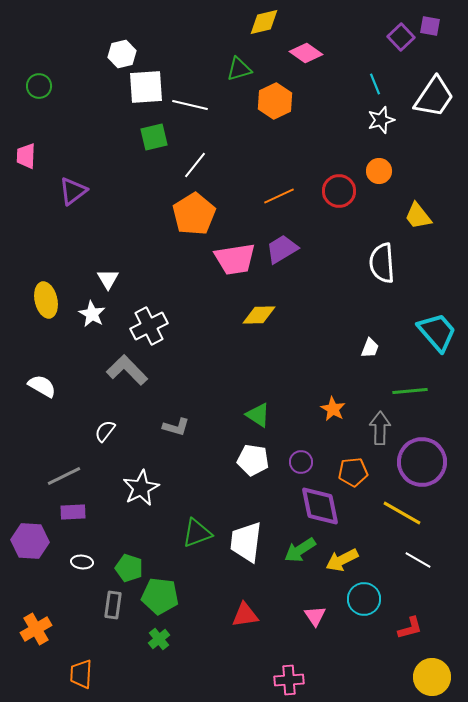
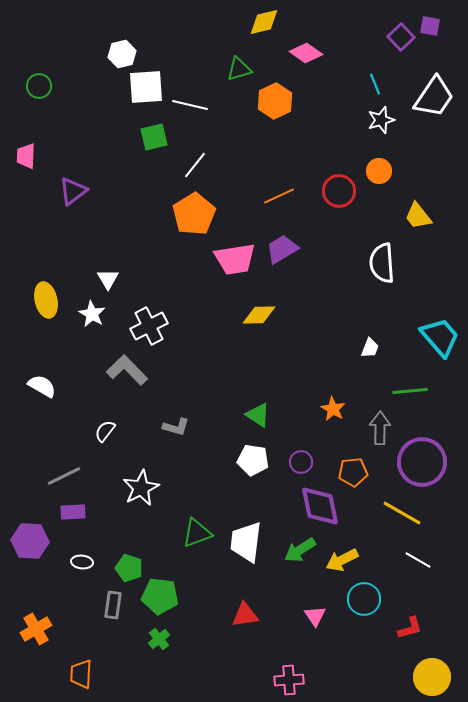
cyan trapezoid at (437, 332): moved 3 px right, 5 px down
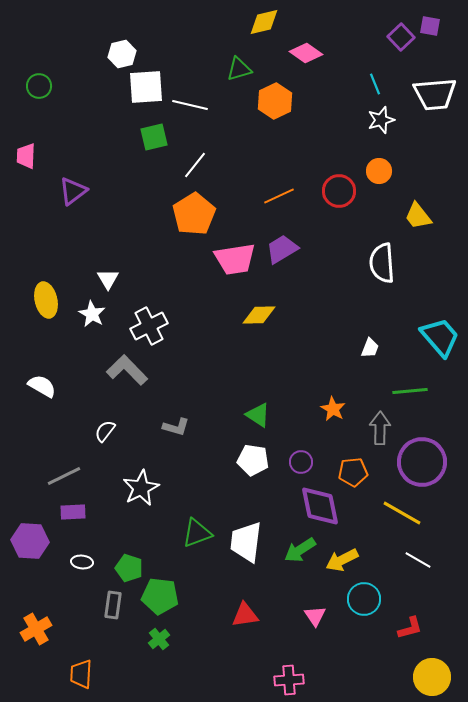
white trapezoid at (434, 97): moved 1 px right, 3 px up; rotated 51 degrees clockwise
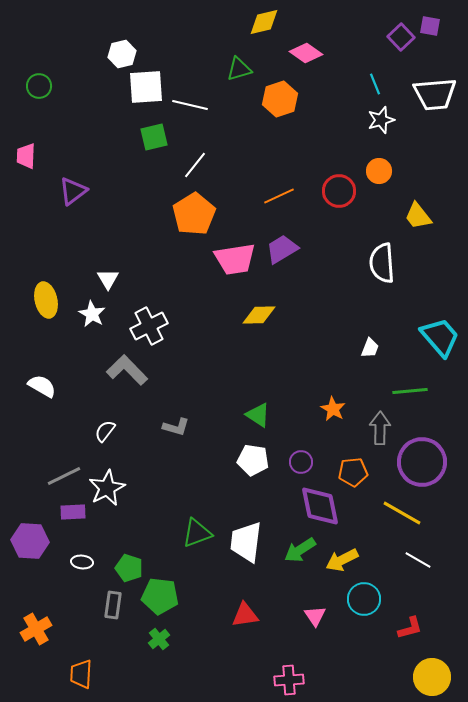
orange hexagon at (275, 101): moved 5 px right, 2 px up; rotated 8 degrees clockwise
white star at (141, 488): moved 34 px left
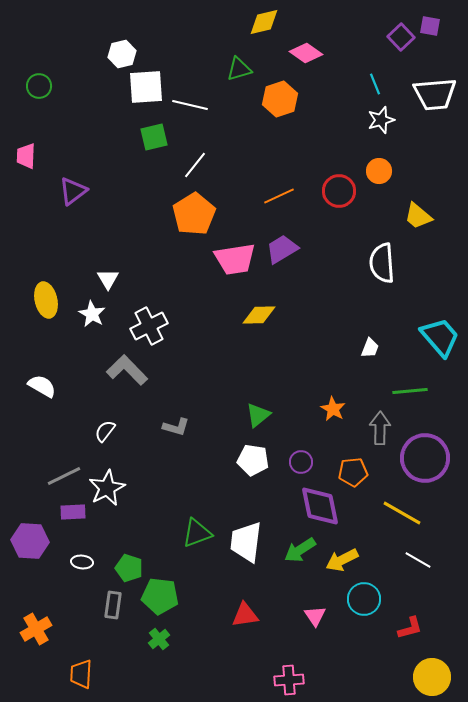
yellow trapezoid at (418, 216): rotated 12 degrees counterclockwise
green triangle at (258, 415): rotated 48 degrees clockwise
purple circle at (422, 462): moved 3 px right, 4 px up
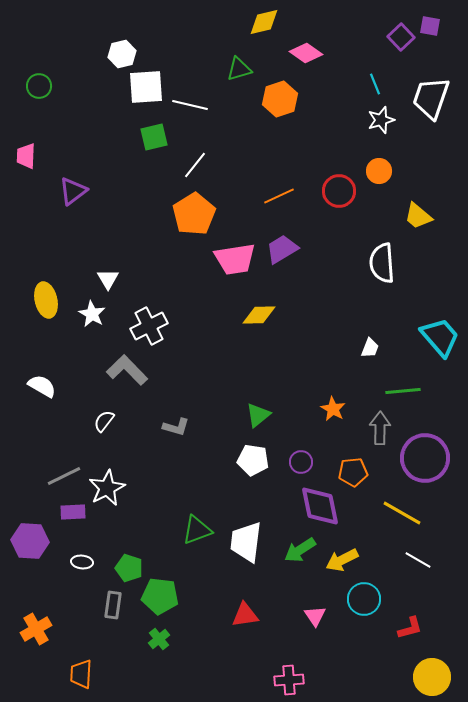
white trapezoid at (435, 94): moved 4 px left, 4 px down; rotated 114 degrees clockwise
green line at (410, 391): moved 7 px left
white semicircle at (105, 431): moved 1 px left, 10 px up
green triangle at (197, 533): moved 3 px up
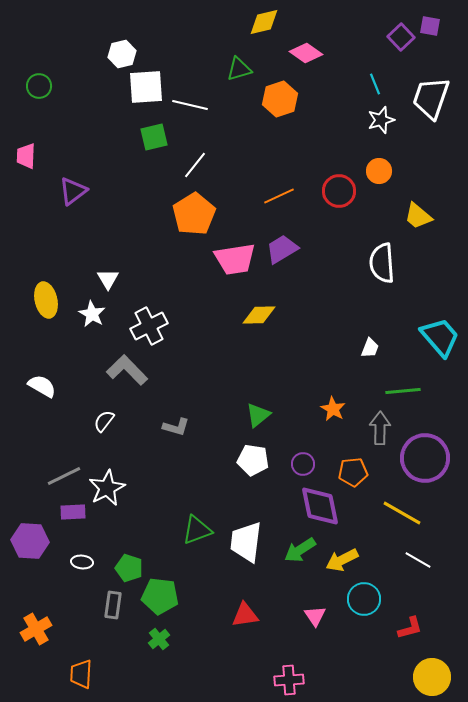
purple circle at (301, 462): moved 2 px right, 2 px down
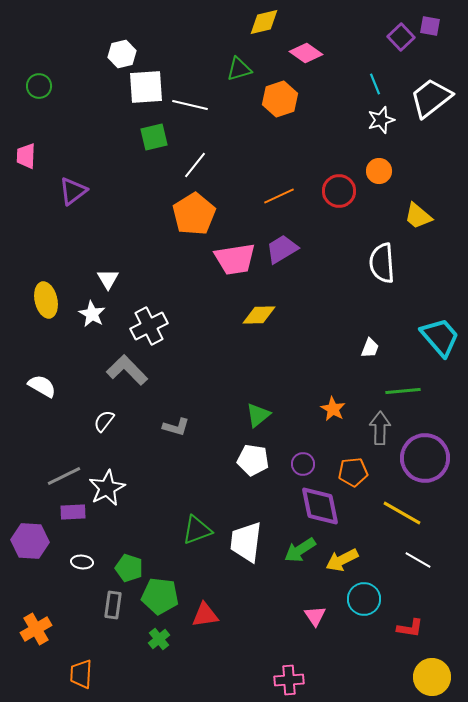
white trapezoid at (431, 98): rotated 33 degrees clockwise
red triangle at (245, 615): moved 40 px left
red L-shape at (410, 628): rotated 24 degrees clockwise
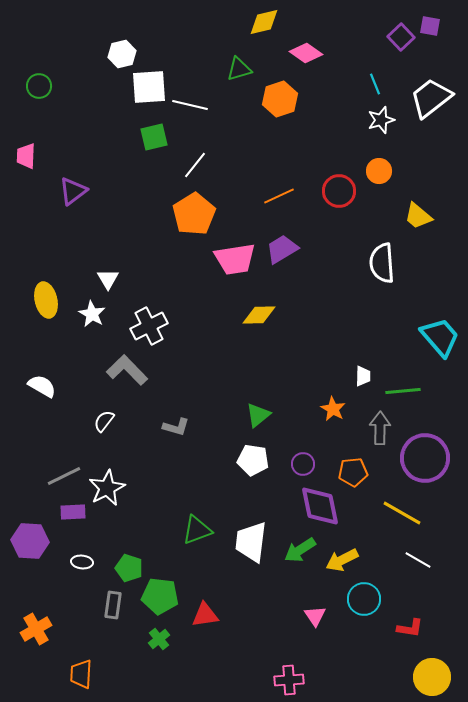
white square at (146, 87): moved 3 px right
white trapezoid at (370, 348): moved 7 px left, 28 px down; rotated 20 degrees counterclockwise
white trapezoid at (246, 542): moved 5 px right
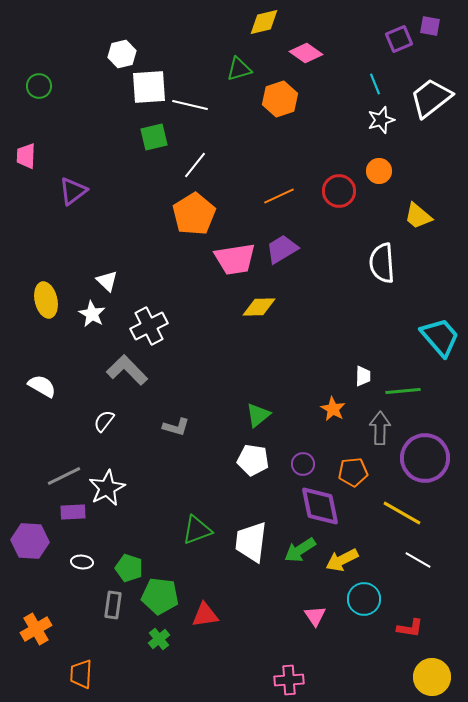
purple square at (401, 37): moved 2 px left, 2 px down; rotated 20 degrees clockwise
white triangle at (108, 279): moved 1 px left, 2 px down; rotated 15 degrees counterclockwise
yellow diamond at (259, 315): moved 8 px up
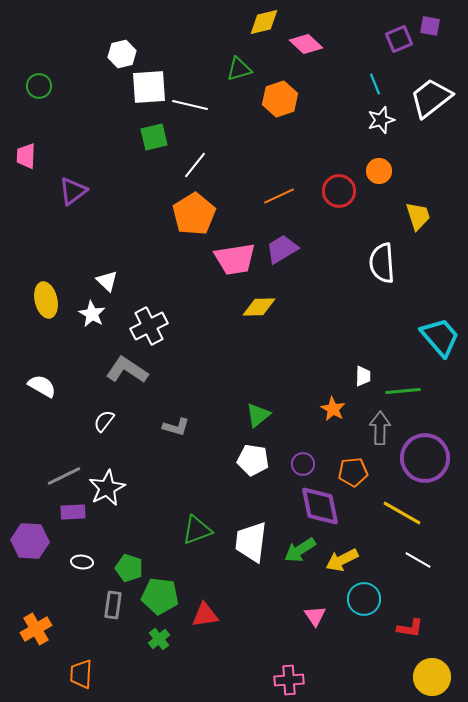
pink diamond at (306, 53): moved 9 px up; rotated 8 degrees clockwise
yellow trapezoid at (418, 216): rotated 148 degrees counterclockwise
gray L-shape at (127, 370): rotated 12 degrees counterclockwise
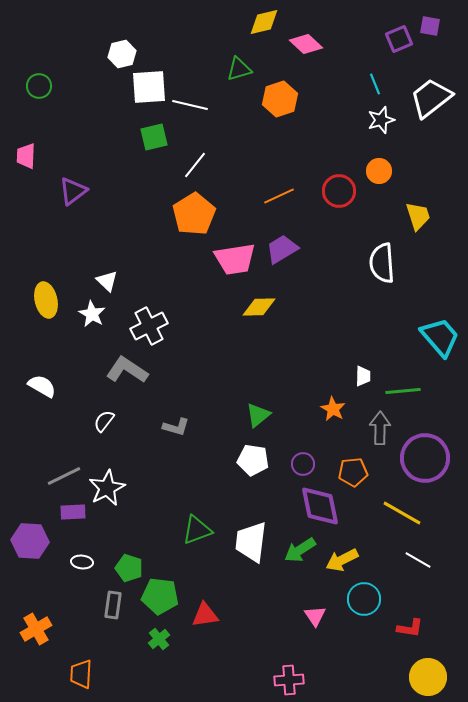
yellow circle at (432, 677): moved 4 px left
